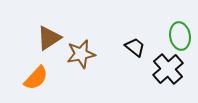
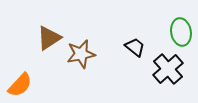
green ellipse: moved 1 px right, 4 px up
orange semicircle: moved 16 px left, 7 px down
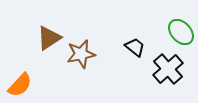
green ellipse: rotated 32 degrees counterclockwise
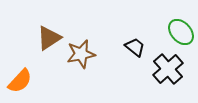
orange semicircle: moved 4 px up
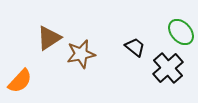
black cross: moved 1 px up
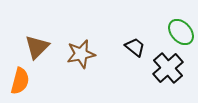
brown triangle: moved 12 px left, 9 px down; rotated 12 degrees counterclockwise
orange semicircle: rotated 28 degrees counterclockwise
